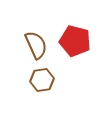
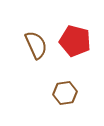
brown hexagon: moved 23 px right, 13 px down
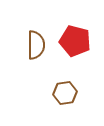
brown semicircle: rotated 24 degrees clockwise
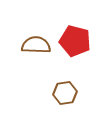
brown semicircle: rotated 88 degrees counterclockwise
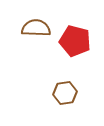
brown semicircle: moved 17 px up
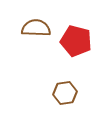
red pentagon: moved 1 px right
